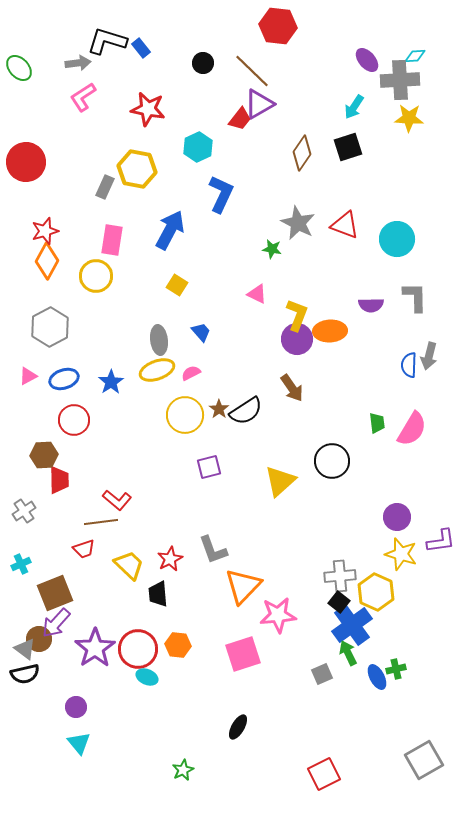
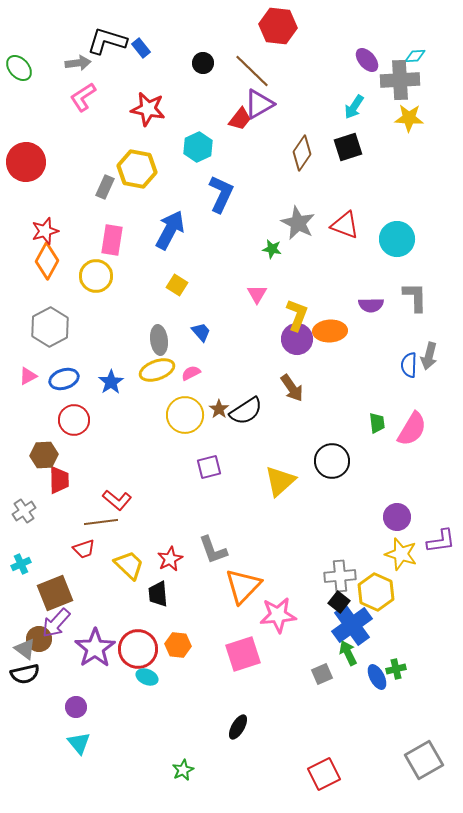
pink triangle at (257, 294): rotated 35 degrees clockwise
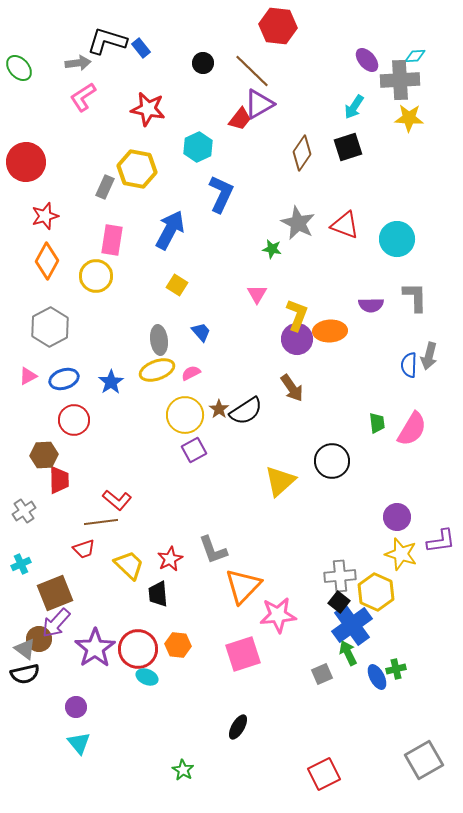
red star at (45, 231): moved 15 px up
purple square at (209, 467): moved 15 px left, 17 px up; rotated 15 degrees counterclockwise
green star at (183, 770): rotated 15 degrees counterclockwise
